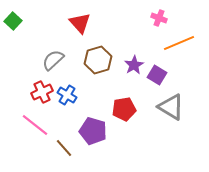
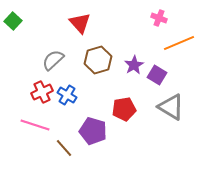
pink line: rotated 20 degrees counterclockwise
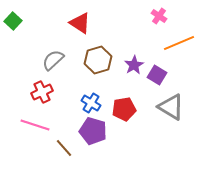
pink cross: moved 2 px up; rotated 14 degrees clockwise
red triangle: rotated 15 degrees counterclockwise
blue cross: moved 24 px right, 8 px down
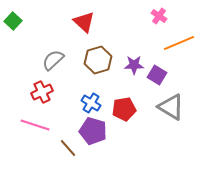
red triangle: moved 4 px right, 1 px up; rotated 10 degrees clockwise
purple star: rotated 30 degrees clockwise
brown line: moved 4 px right
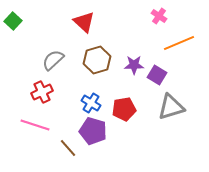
brown hexagon: moved 1 px left
gray triangle: rotated 48 degrees counterclockwise
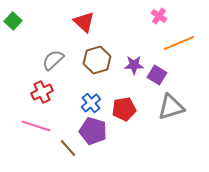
blue cross: rotated 18 degrees clockwise
pink line: moved 1 px right, 1 px down
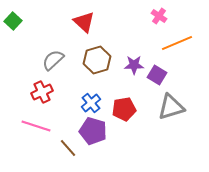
orange line: moved 2 px left
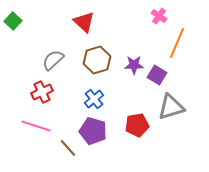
orange line: rotated 44 degrees counterclockwise
blue cross: moved 3 px right, 4 px up
red pentagon: moved 13 px right, 16 px down
